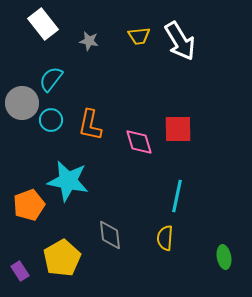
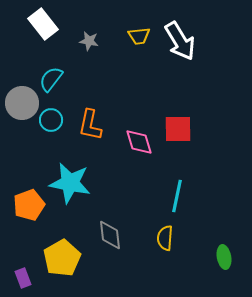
cyan star: moved 2 px right, 2 px down
purple rectangle: moved 3 px right, 7 px down; rotated 12 degrees clockwise
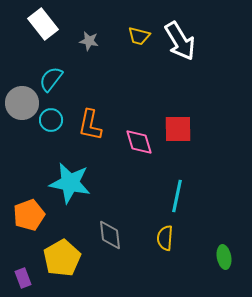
yellow trapezoid: rotated 20 degrees clockwise
orange pentagon: moved 10 px down
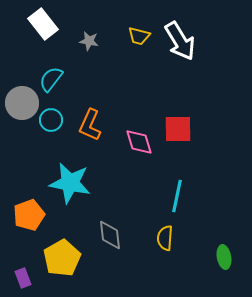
orange L-shape: rotated 12 degrees clockwise
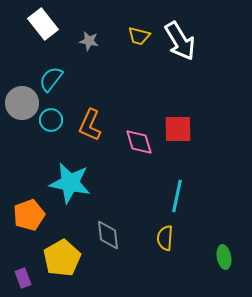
gray diamond: moved 2 px left
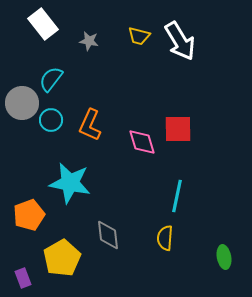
pink diamond: moved 3 px right
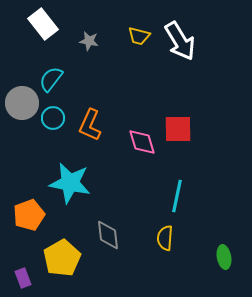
cyan circle: moved 2 px right, 2 px up
